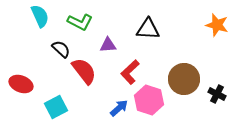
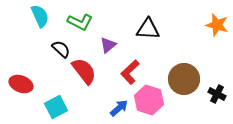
purple triangle: rotated 36 degrees counterclockwise
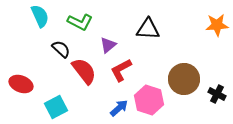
orange star: rotated 20 degrees counterclockwise
red L-shape: moved 9 px left, 2 px up; rotated 15 degrees clockwise
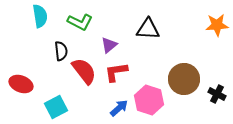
cyan semicircle: rotated 15 degrees clockwise
purple triangle: moved 1 px right
black semicircle: moved 2 px down; rotated 42 degrees clockwise
red L-shape: moved 5 px left, 2 px down; rotated 20 degrees clockwise
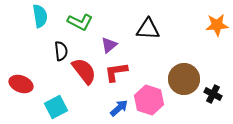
black cross: moved 4 px left
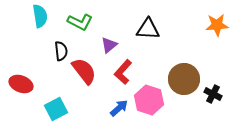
red L-shape: moved 7 px right; rotated 40 degrees counterclockwise
cyan square: moved 2 px down
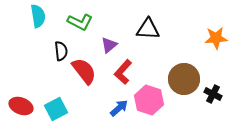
cyan semicircle: moved 2 px left
orange star: moved 1 px left, 13 px down
red ellipse: moved 22 px down
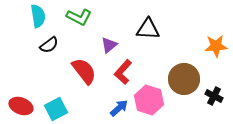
green L-shape: moved 1 px left, 5 px up
orange star: moved 8 px down
black semicircle: moved 12 px left, 6 px up; rotated 60 degrees clockwise
black cross: moved 1 px right, 2 px down
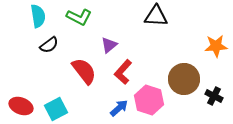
black triangle: moved 8 px right, 13 px up
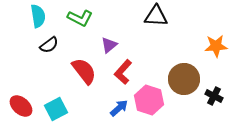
green L-shape: moved 1 px right, 1 px down
red ellipse: rotated 20 degrees clockwise
